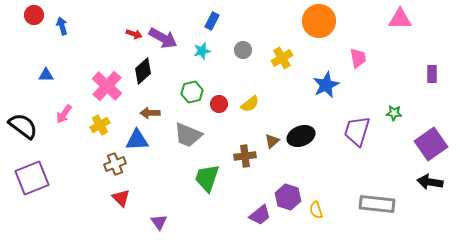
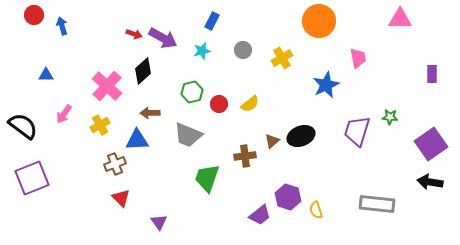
green star at (394, 113): moved 4 px left, 4 px down
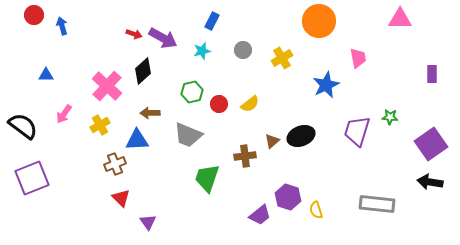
purple triangle at (159, 222): moved 11 px left
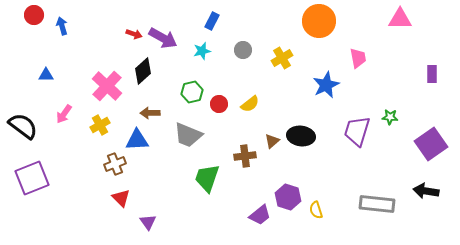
black ellipse at (301, 136): rotated 28 degrees clockwise
black arrow at (430, 182): moved 4 px left, 9 px down
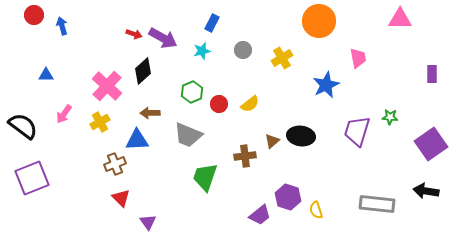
blue rectangle at (212, 21): moved 2 px down
green hexagon at (192, 92): rotated 10 degrees counterclockwise
yellow cross at (100, 125): moved 3 px up
green trapezoid at (207, 178): moved 2 px left, 1 px up
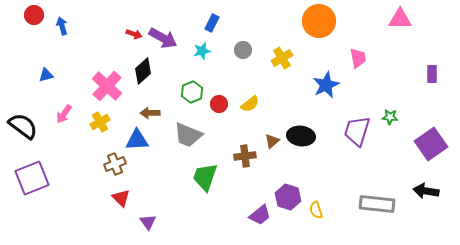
blue triangle at (46, 75): rotated 14 degrees counterclockwise
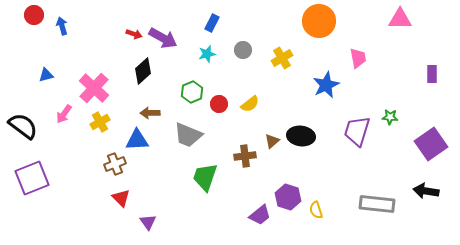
cyan star at (202, 51): moved 5 px right, 3 px down
pink cross at (107, 86): moved 13 px left, 2 px down
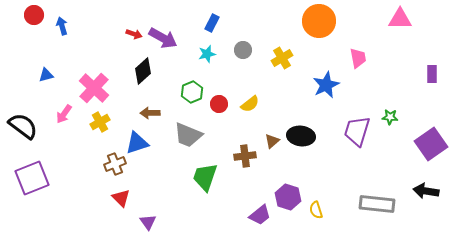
blue triangle at (137, 140): moved 3 px down; rotated 15 degrees counterclockwise
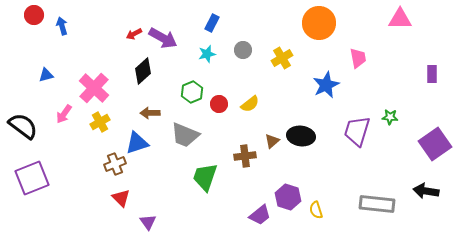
orange circle at (319, 21): moved 2 px down
red arrow at (134, 34): rotated 133 degrees clockwise
gray trapezoid at (188, 135): moved 3 px left
purple square at (431, 144): moved 4 px right
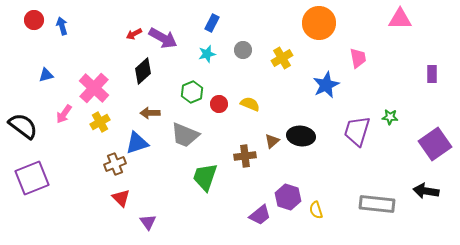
red circle at (34, 15): moved 5 px down
yellow semicircle at (250, 104): rotated 120 degrees counterclockwise
